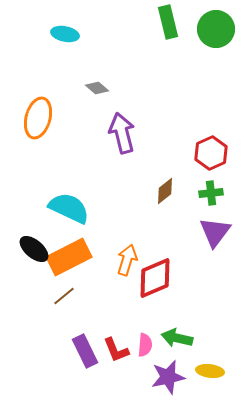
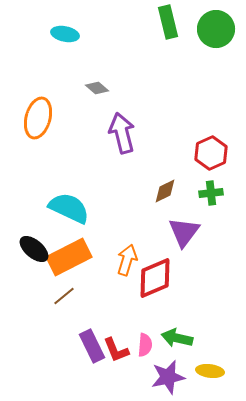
brown diamond: rotated 12 degrees clockwise
purple triangle: moved 31 px left
purple rectangle: moved 7 px right, 5 px up
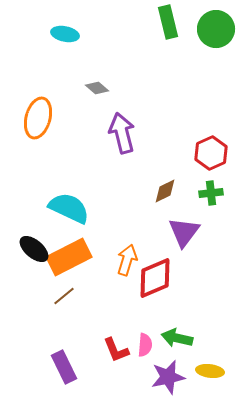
purple rectangle: moved 28 px left, 21 px down
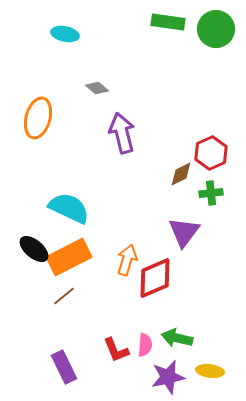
green rectangle: rotated 68 degrees counterclockwise
brown diamond: moved 16 px right, 17 px up
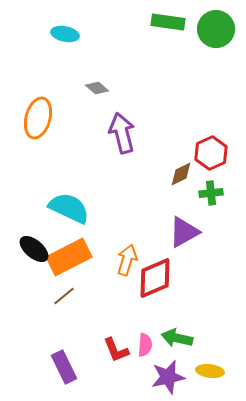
purple triangle: rotated 24 degrees clockwise
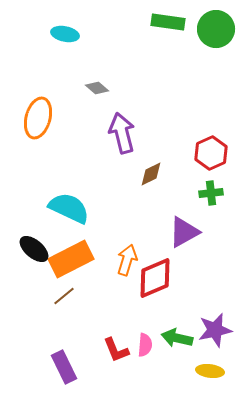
brown diamond: moved 30 px left
orange rectangle: moved 2 px right, 2 px down
purple star: moved 47 px right, 47 px up
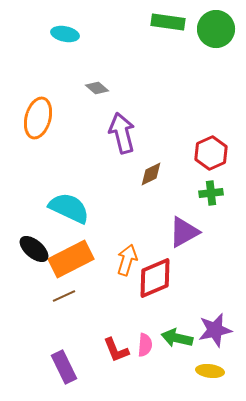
brown line: rotated 15 degrees clockwise
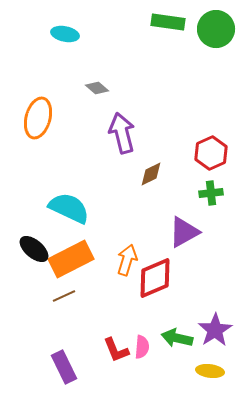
purple star: rotated 20 degrees counterclockwise
pink semicircle: moved 3 px left, 2 px down
